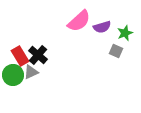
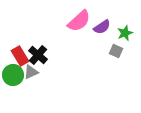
purple semicircle: rotated 18 degrees counterclockwise
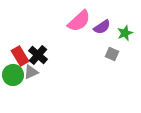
gray square: moved 4 px left, 3 px down
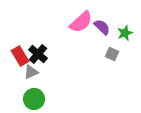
pink semicircle: moved 2 px right, 1 px down
purple semicircle: rotated 102 degrees counterclockwise
black cross: moved 1 px up
green circle: moved 21 px right, 24 px down
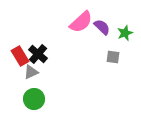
gray square: moved 1 px right, 3 px down; rotated 16 degrees counterclockwise
